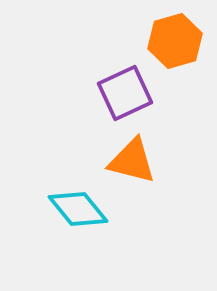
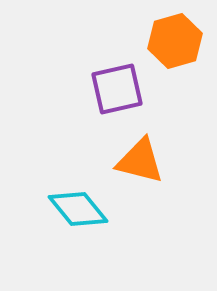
purple square: moved 8 px left, 4 px up; rotated 12 degrees clockwise
orange triangle: moved 8 px right
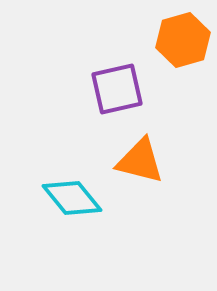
orange hexagon: moved 8 px right, 1 px up
cyan diamond: moved 6 px left, 11 px up
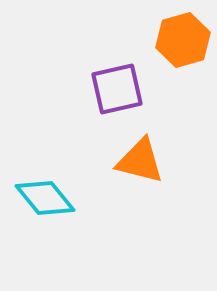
cyan diamond: moved 27 px left
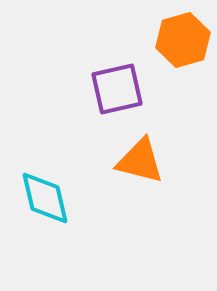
cyan diamond: rotated 26 degrees clockwise
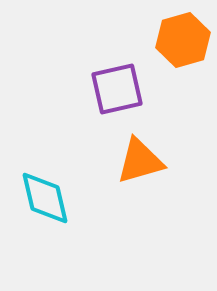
orange triangle: rotated 30 degrees counterclockwise
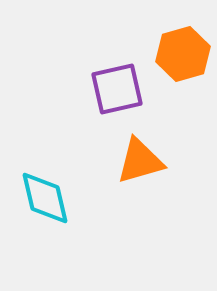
orange hexagon: moved 14 px down
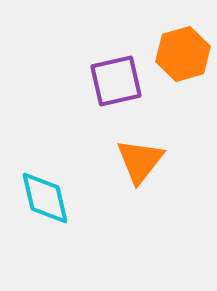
purple square: moved 1 px left, 8 px up
orange triangle: rotated 36 degrees counterclockwise
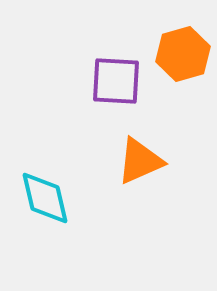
purple square: rotated 16 degrees clockwise
orange triangle: rotated 28 degrees clockwise
